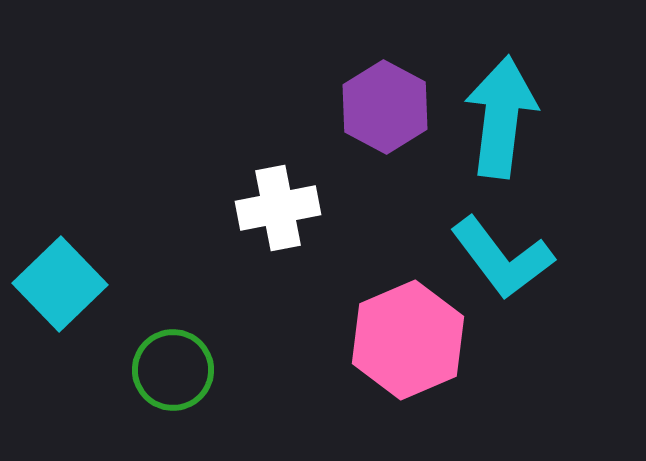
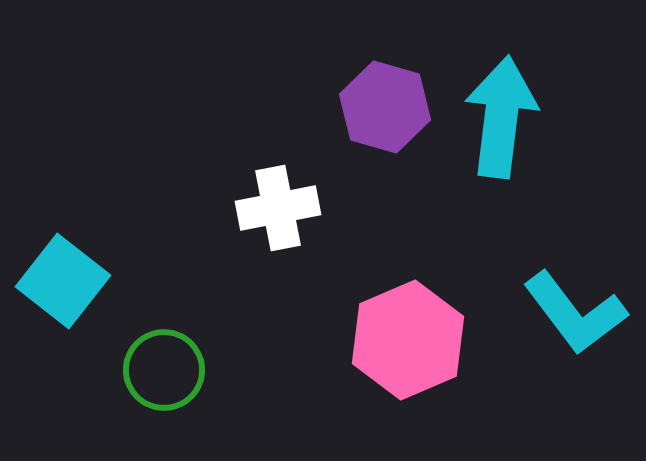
purple hexagon: rotated 12 degrees counterclockwise
cyan L-shape: moved 73 px right, 55 px down
cyan square: moved 3 px right, 3 px up; rotated 8 degrees counterclockwise
green circle: moved 9 px left
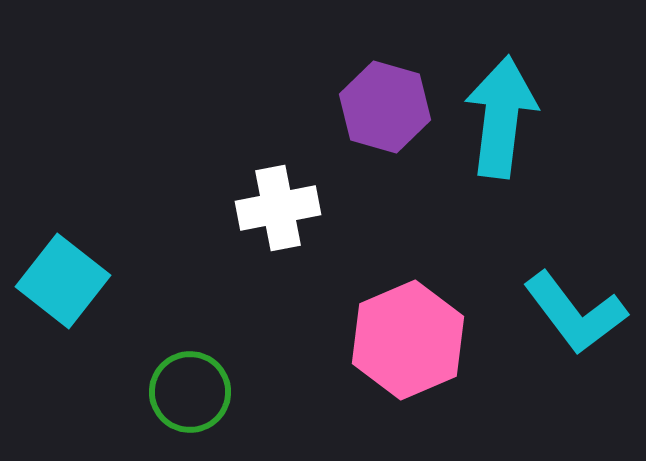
green circle: moved 26 px right, 22 px down
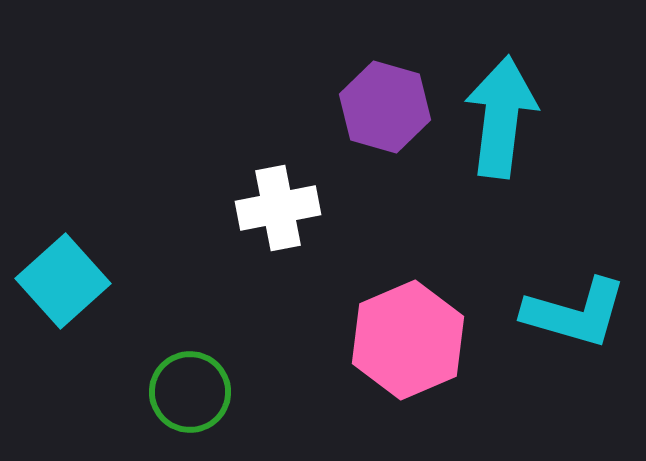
cyan square: rotated 10 degrees clockwise
cyan L-shape: rotated 37 degrees counterclockwise
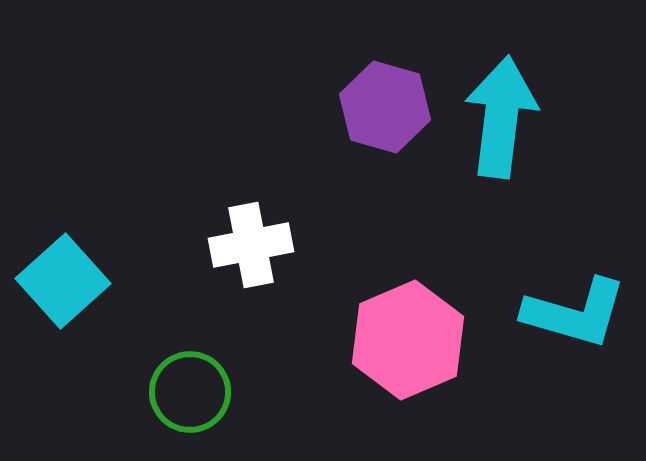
white cross: moved 27 px left, 37 px down
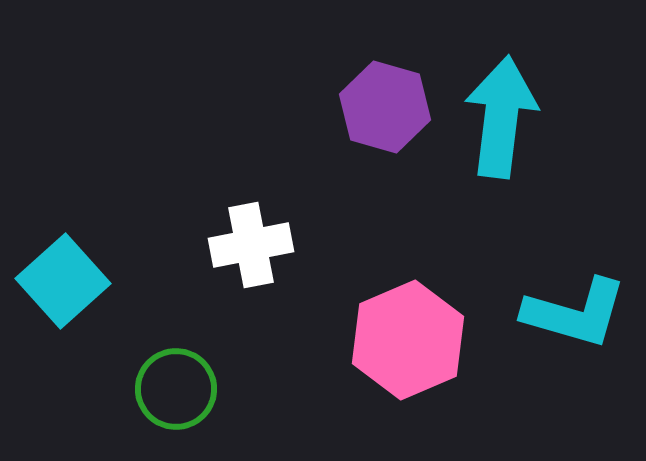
green circle: moved 14 px left, 3 px up
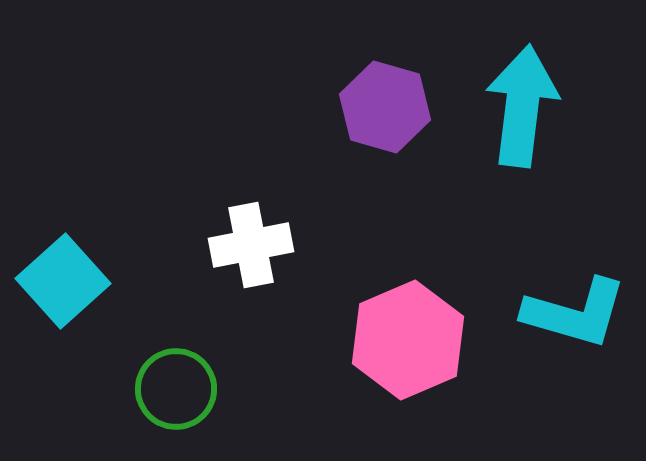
cyan arrow: moved 21 px right, 11 px up
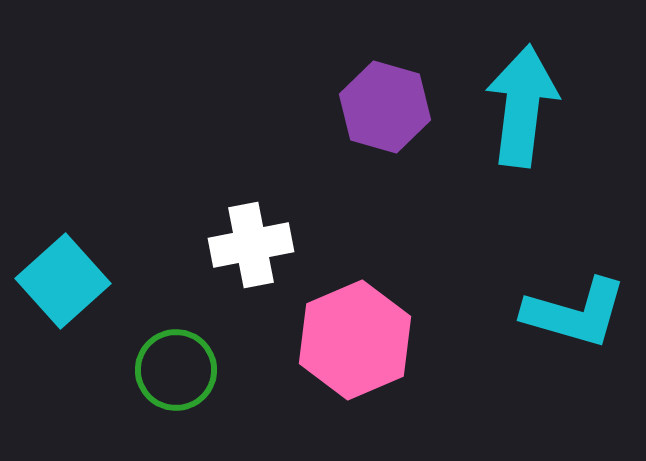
pink hexagon: moved 53 px left
green circle: moved 19 px up
